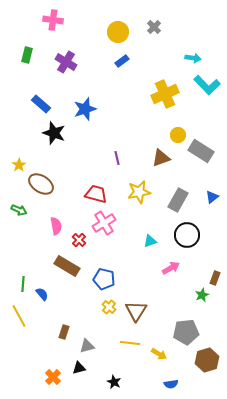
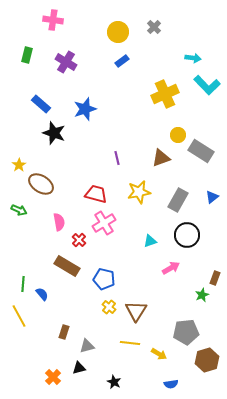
pink semicircle at (56, 226): moved 3 px right, 4 px up
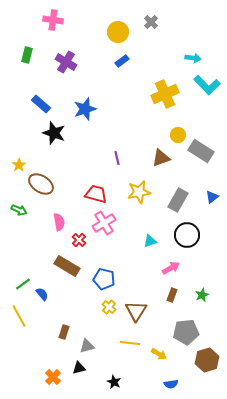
gray cross at (154, 27): moved 3 px left, 5 px up
brown rectangle at (215, 278): moved 43 px left, 17 px down
green line at (23, 284): rotated 49 degrees clockwise
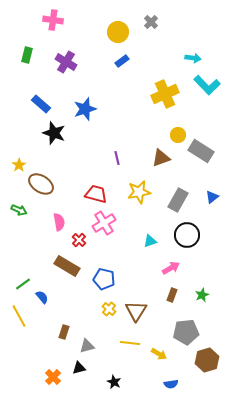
blue semicircle at (42, 294): moved 3 px down
yellow cross at (109, 307): moved 2 px down
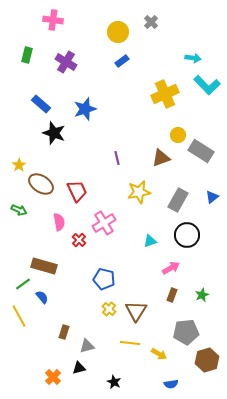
red trapezoid at (96, 194): moved 19 px left, 3 px up; rotated 50 degrees clockwise
brown rectangle at (67, 266): moved 23 px left; rotated 15 degrees counterclockwise
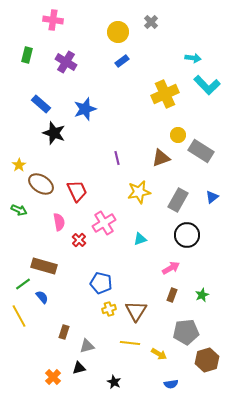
cyan triangle at (150, 241): moved 10 px left, 2 px up
blue pentagon at (104, 279): moved 3 px left, 4 px down
yellow cross at (109, 309): rotated 32 degrees clockwise
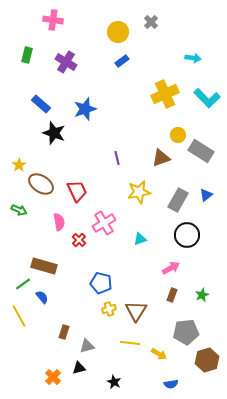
cyan L-shape at (207, 85): moved 13 px down
blue triangle at (212, 197): moved 6 px left, 2 px up
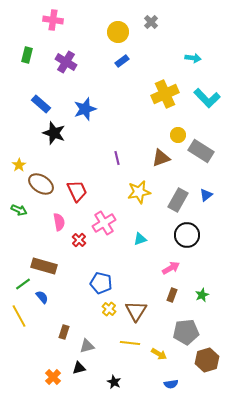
yellow cross at (109, 309): rotated 32 degrees counterclockwise
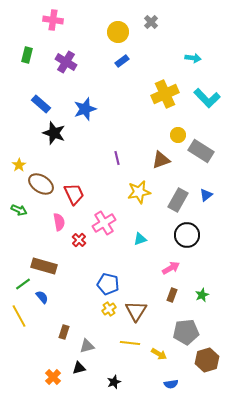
brown triangle at (161, 158): moved 2 px down
red trapezoid at (77, 191): moved 3 px left, 3 px down
blue pentagon at (101, 283): moved 7 px right, 1 px down
yellow cross at (109, 309): rotated 16 degrees clockwise
black star at (114, 382): rotated 24 degrees clockwise
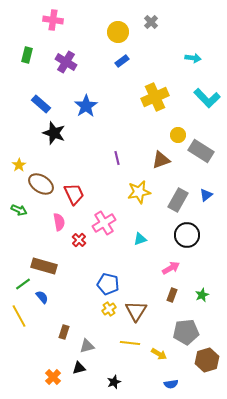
yellow cross at (165, 94): moved 10 px left, 3 px down
blue star at (85, 109): moved 1 px right, 3 px up; rotated 15 degrees counterclockwise
